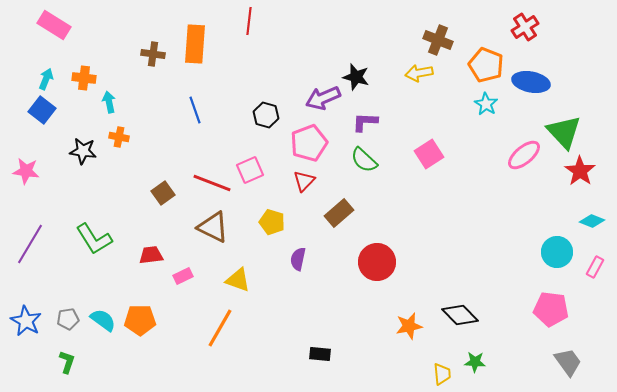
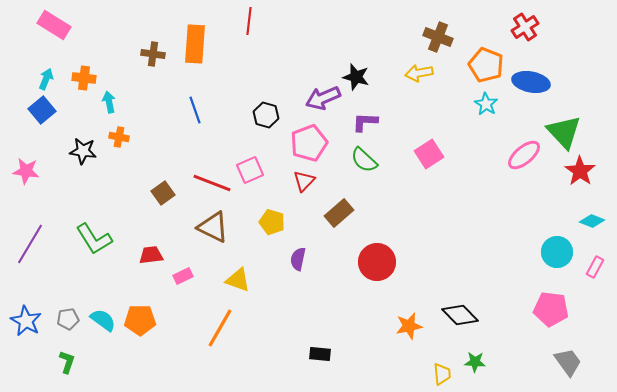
brown cross at (438, 40): moved 3 px up
blue square at (42, 110): rotated 12 degrees clockwise
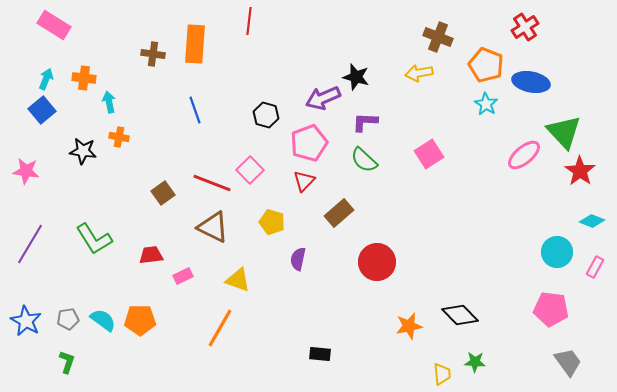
pink square at (250, 170): rotated 20 degrees counterclockwise
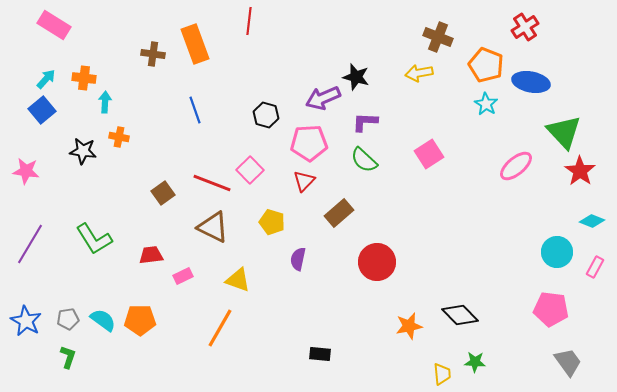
orange rectangle at (195, 44): rotated 24 degrees counterclockwise
cyan arrow at (46, 79): rotated 20 degrees clockwise
cyan arrow at (109, 102): moved 4 px left; rotated 15 degrees clockwise
pink pentagon at (309, 143): rotated 18 degrees clockwise
pink ellipse at (524, 155): moved 8 px left, 11 px down
green L-shape at (67, 362): moved 1 px right, 5 px up
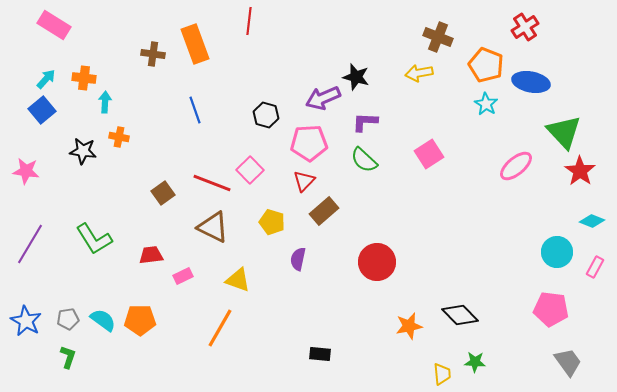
brown rectangle at (339, 213): moved 15 px left, 2 px up
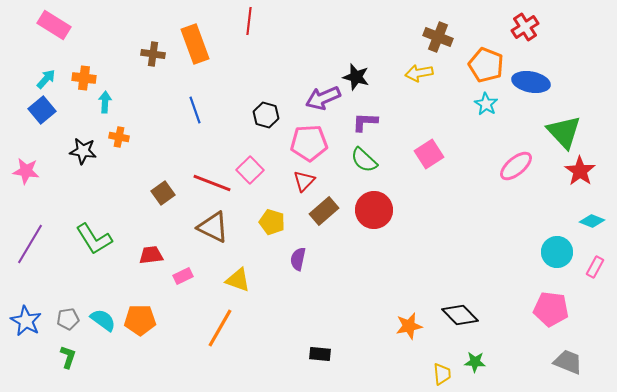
red circle at (377, 262): moved 3 px left, 52 px up
gray trapezoid at (568, 362): rotated 32 degrees counterclockwise
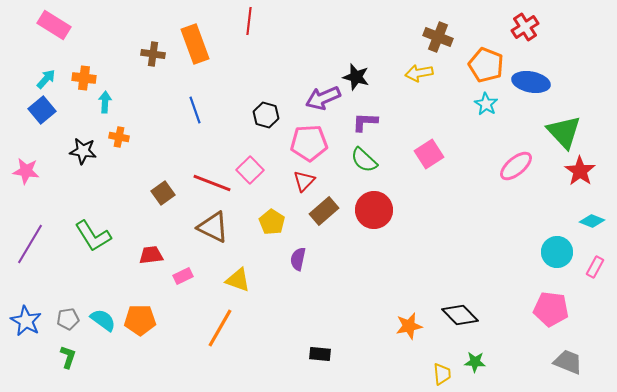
yellow pentagon at (272, 222): rotated 15 degrees clockwise
green L-shape at (94, 239): moved 1 px left, 3 px up
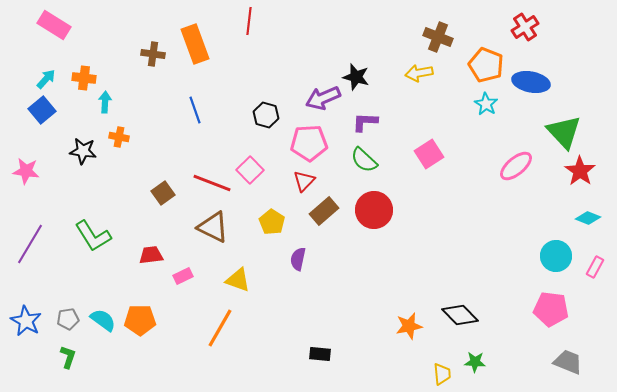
cyan diamond at (592, 221): moved 4 px left, 3 px up
cyan circle at (557, 252): moved 1 px left, 4 px down
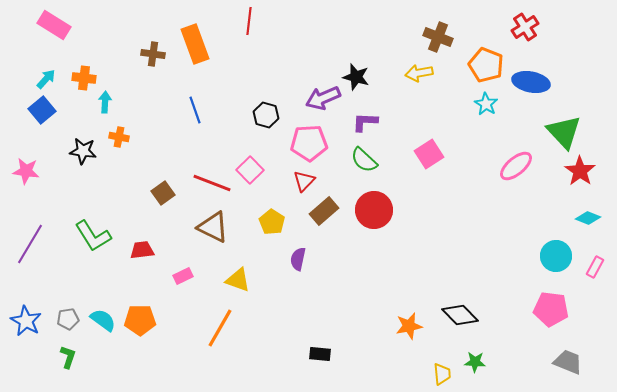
red trapezoid at (151, 255): moved 9 px left, 5 px up
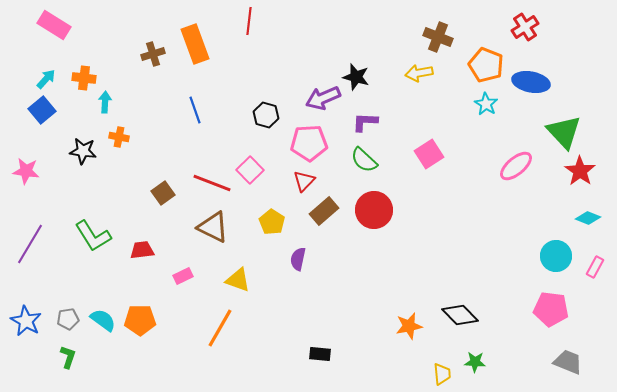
brown cross at (153, 54): rotated 25 degrees counterclockwise
